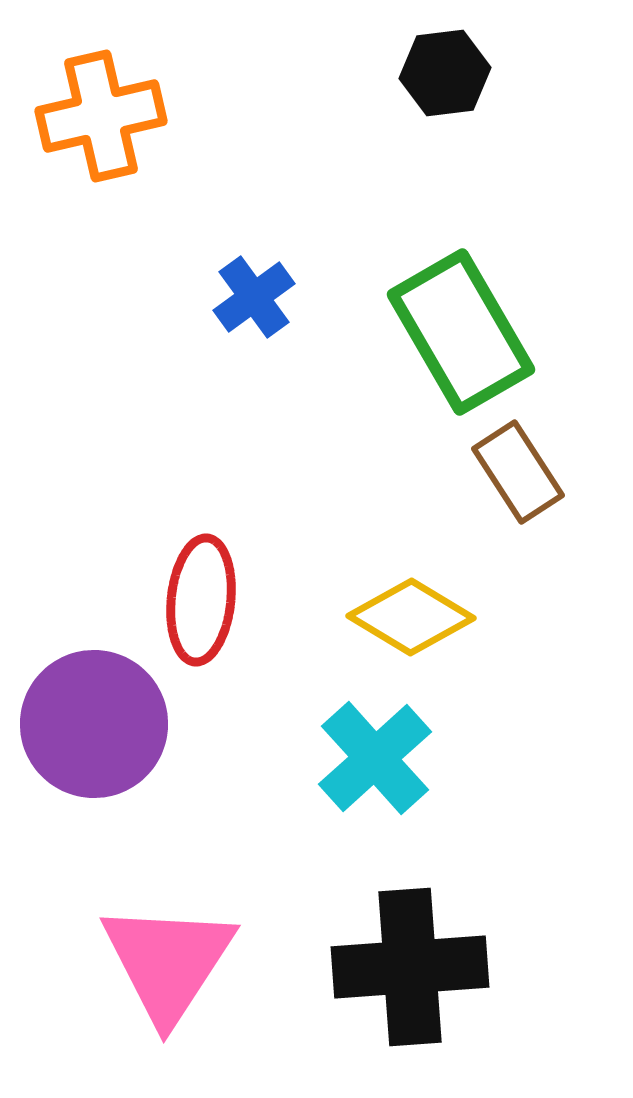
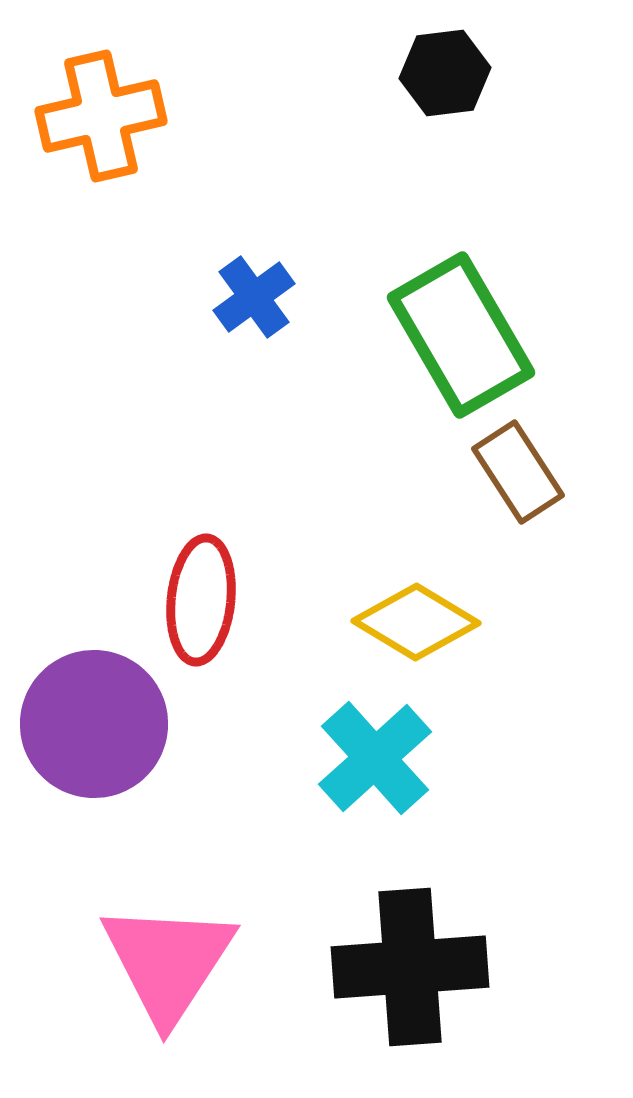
green rectangle: moved 3 px down
yellow diamond: moved 5 px right, 5 px down
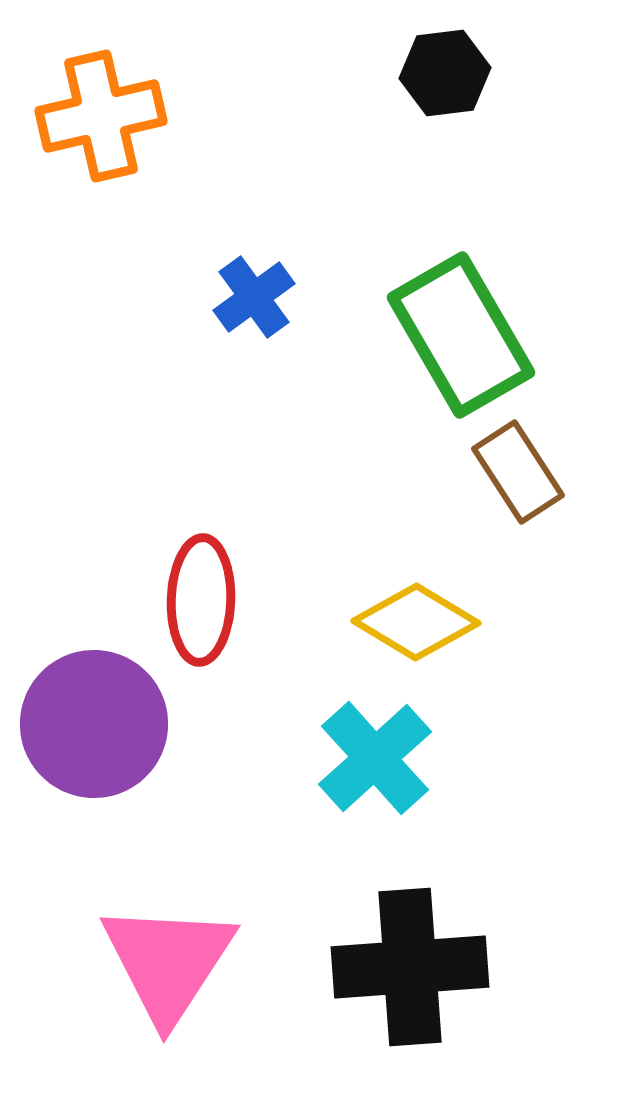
red ellipse: rotated 4 degrees counterclockwise
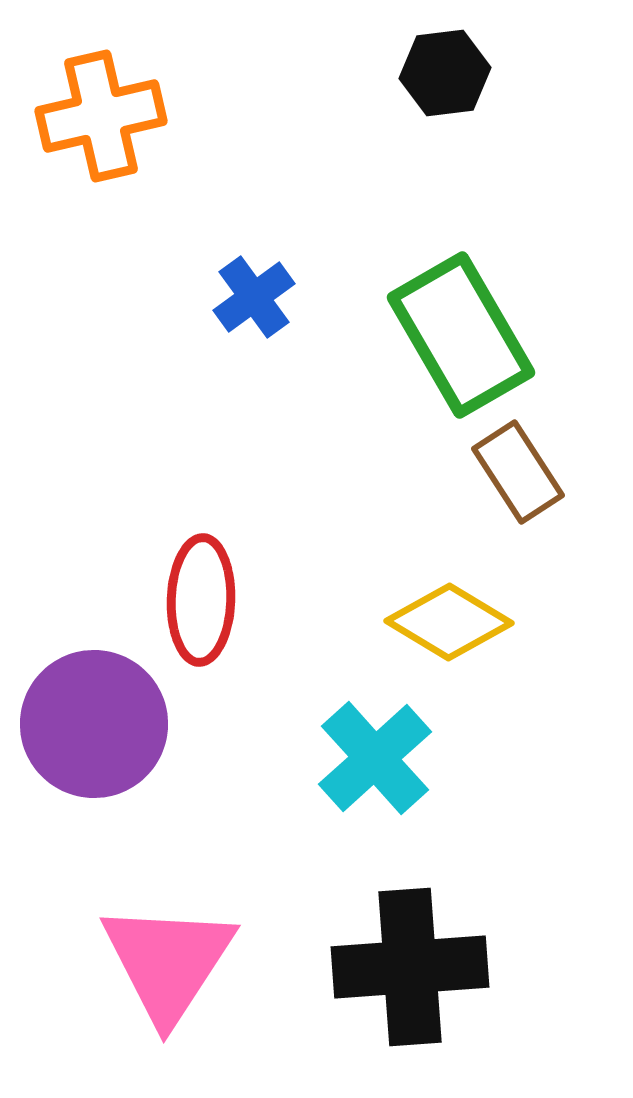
yellow diamond: moved 33 px right
